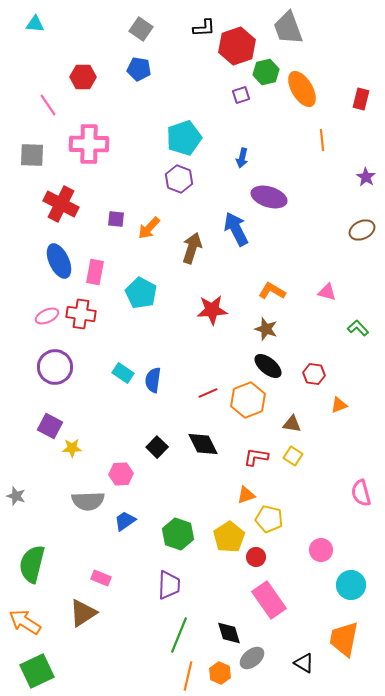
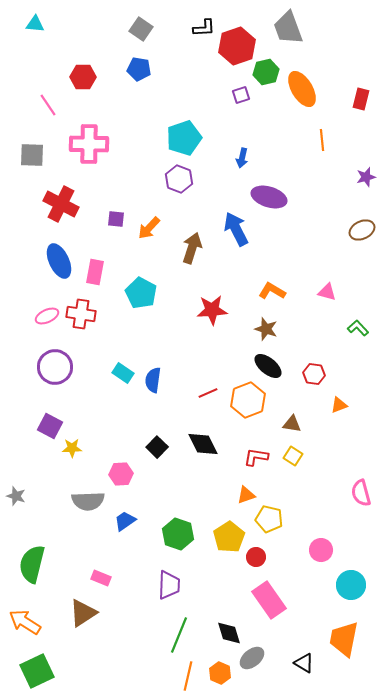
purple star at (366, 177): rotated 24 degrees clockwise
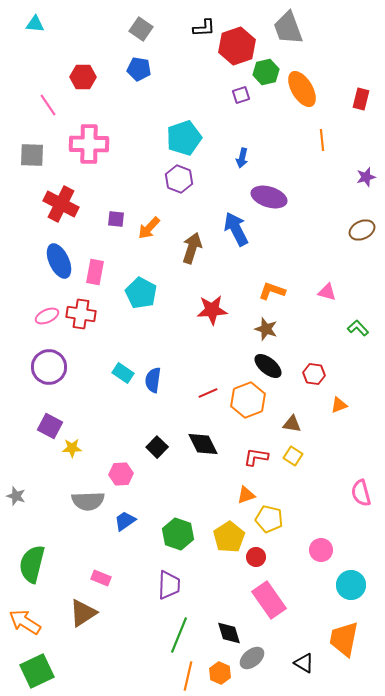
orange L-shape at (272, 291): rotated 12 degrees counterclockwise
purple circle at (55, 367): moved 6 px left
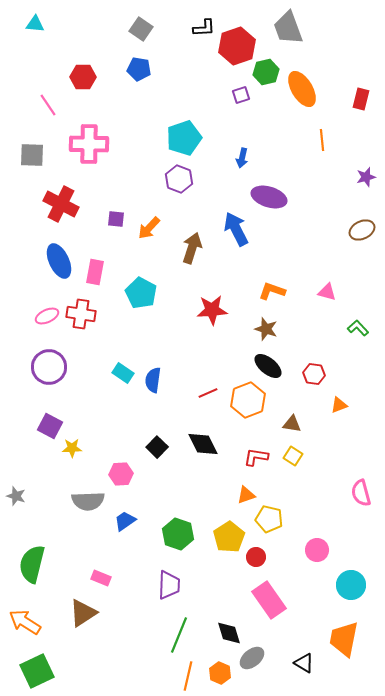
pink circle at (321, 550): moved 4 px left
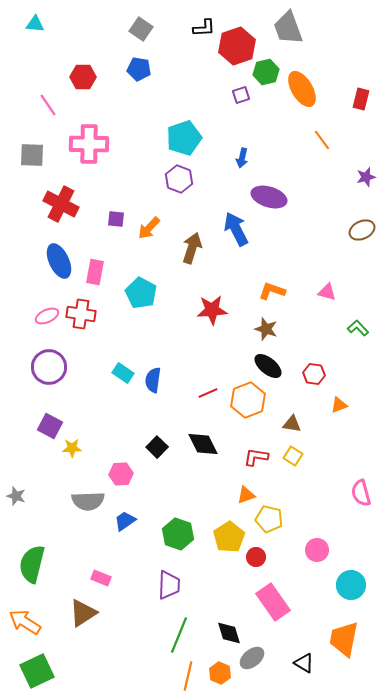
orange line at (322, 140): rotated 30 degrees counterclockwise
pink rectangle at (269, 600): moved 4 px right, 2 px down
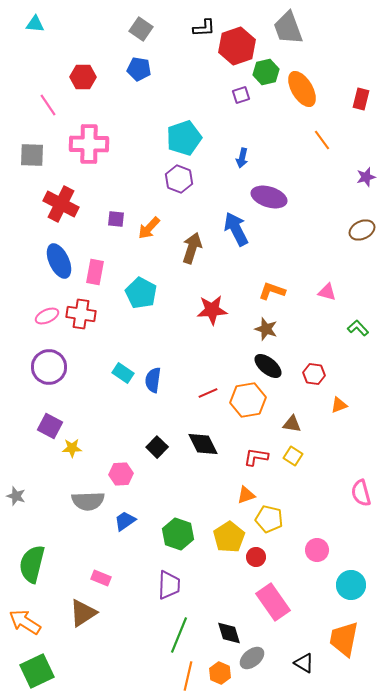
orange hexagon at (248, 400): rotated 12 degrees clockwise
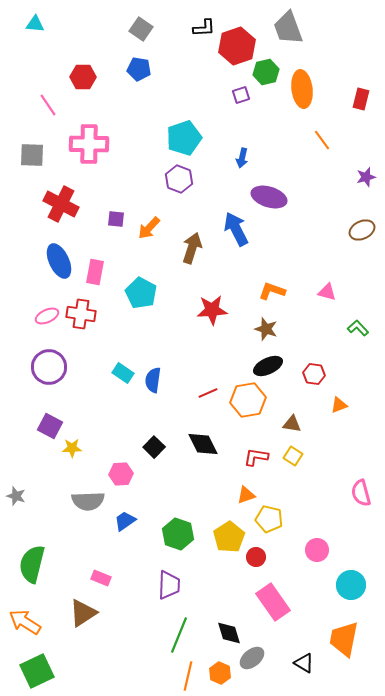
orange ellipse at (302, 89): rotated 24 degrees clockwise
black ellipse at (268, 366): rotated 64 degrees counterclockwise
black square at (157, 447): moved 3 px left
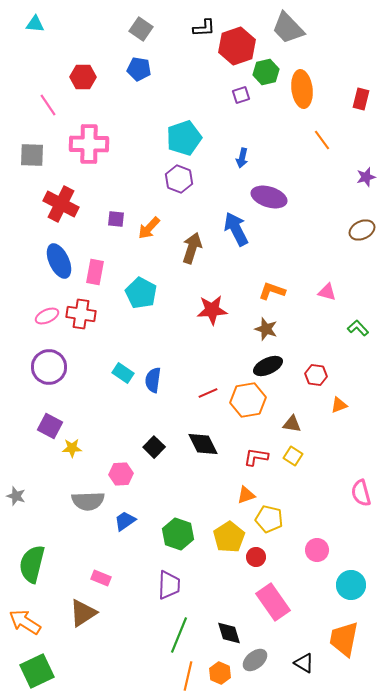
gray trapezoid at (288, 28): rotated 24 degrees counterclockwise
red hexagon at (314, 374): moved 2 px right, 1 px down
gray ellipse at (252, 658): moved 3 px right, 2 px down
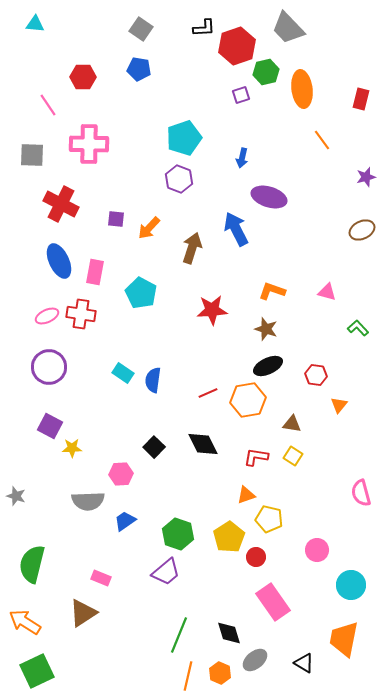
orange triangle at (339, 405): rotated 30 degrees counterclockwise
purple trapezoid at (169, 585): moved 3 px left, 13 px up; rotated 48 degrees clockwise
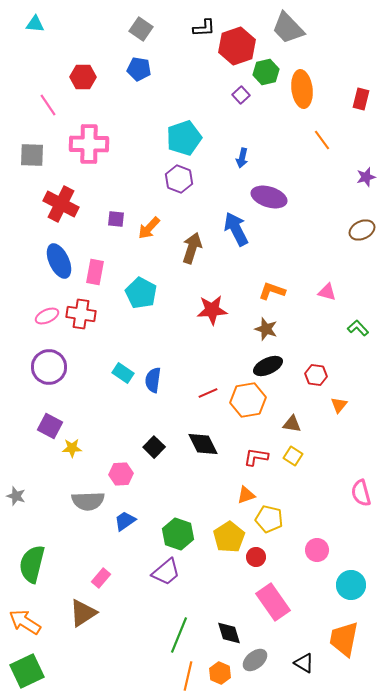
purple square at (241, 95): rotated 24 degrees counterclockwise
pink rectangle at (101, 578): rotated 72 degrees counterclockwise
green square at (37, 671): moved 10 px left
